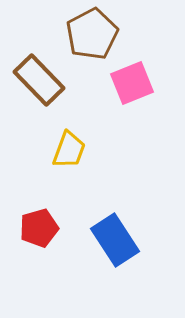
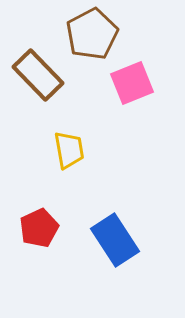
brown rectangle: moved 1 px left, 5 px up
yellow trapezoid: rotated 30 degrees counterclockwise
red pentagon: rotated 9 degrees counterclockwise
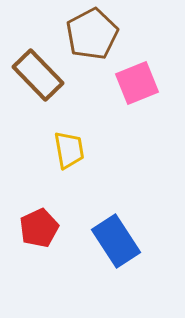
pink square: moved 5 px right
blue rectangle: moved 1 px right, 1 px down
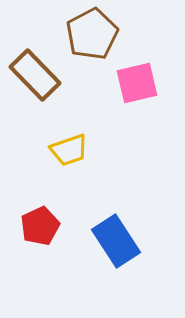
brown rectangle: moved 3 px left
pink square: rotated 9 degrees clockwise
yellow trapezoid: rotated 81 degrees clockwise
red pentagon: moved 1 px right, 2 px up
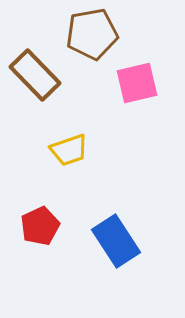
brown pentagon: rotated 18 degrees clockwise
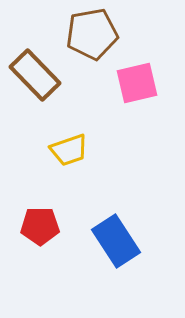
red pentagon: rotated 24 degrees clockwise
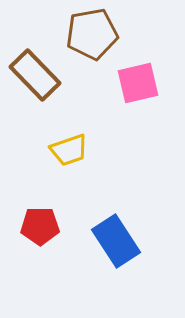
pink square: moved 1 px right
